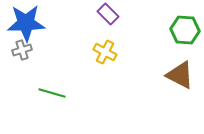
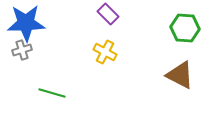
green hexagon: moved 2 px up
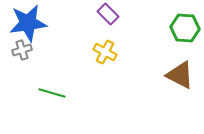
blue star: moved 2 px right; rotated 6 degrees counterclockwise
